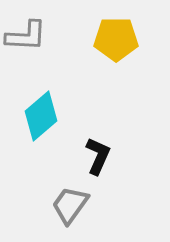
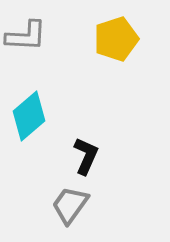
yellow pentagon: rotated 18 degrees counterclockwise
cyan diamond: moved 12 px left
black L-shape: moved 12 px left
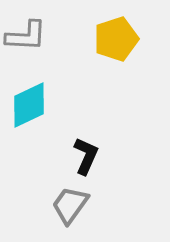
cyan diamond: moved 11 px up; rotated 15 degrees clockwise
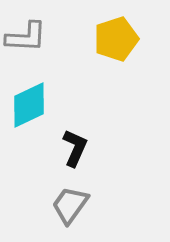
gray L-shape: moved 1 px down
black L-shape: moved 11 px left, 8 px up
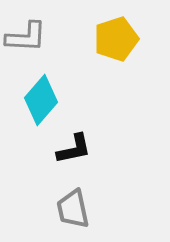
cyan diamond: moved 12 px right, 5 px up; rotated 24 degrees counterclockwise
black L-shape: moved 1 px left, 1 px down; rotated 54 degrees clockwise
gray trapezoid: moved 3 px right, 4 px down; rotated 48 degrees counterclockwise
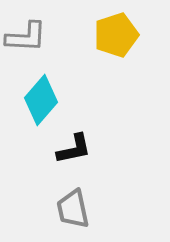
yellow pentagon: moved 4 px up
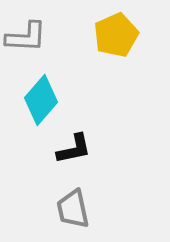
yellow pentagon: rotated 6 degrees counterclockwise
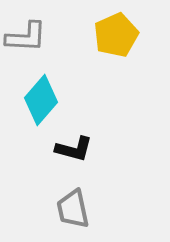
black L-shape: rotated 27 degrees clockwise
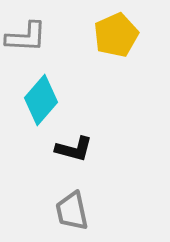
gray trapezoid: moved 1 px left, 2 px down
